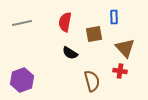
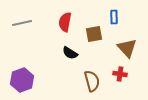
brown triangle: moved 2 px right
red cross: moved 3 px down
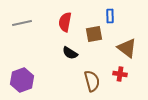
blue rectangle: moved 4 px left, 1 px up
brown triangle: rotated 10 degrees counterclockwise
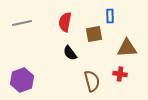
brown triangle: rotated 40 degrees counterclockwise
black semicircle: rotated 21 degrees clockwise
